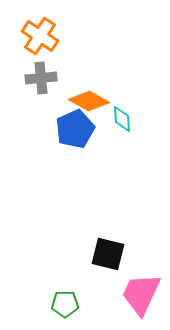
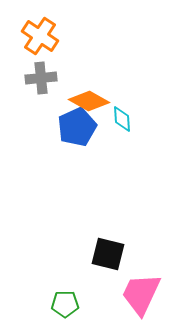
blue pentagon: moved 2 px right, 2 px up
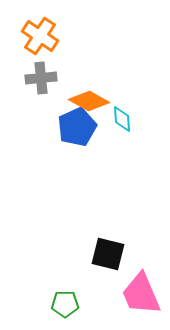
pink trapezoid: rotated 48 degrees counterclockwise
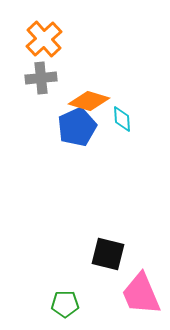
orange cross: moved 4 px right, 3 px down; rotated 15 degrees clockwise
orange diamond: rotated 12 degrees counterclockwise
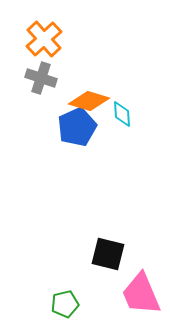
gray cross: rotated 24 degrees clockwise
cyan diamond: moved 5 px up
green pentagon: rotated 12 degrees counterclockwise
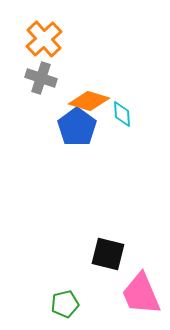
blue pentagon: rotated 12 degrees counterclockwise
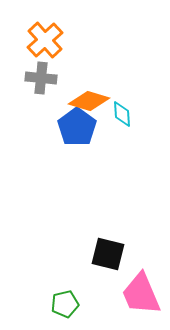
orange cross: moved 1 px right, 1 px down
gray cross: rotated 12 degrees counterclockwise
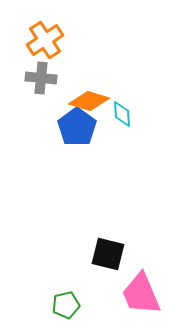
orange cross: rotated 9 degrees clockwise
green pentagon: moved 1 px right, 1 px down
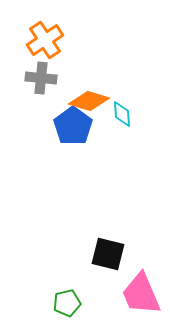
blue pentagon: moved 4 px left, 1 px up
green pentagon: moved 1 px right, 2 px up
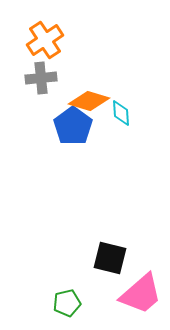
gray cross: rotated 12 degrees counterclockwise
cyan diamond: moved 1 px left, 1 px up
black square: moved 2 px right, 4 px down
pink trapezoid: rotated 108 degrees counterclockwise
